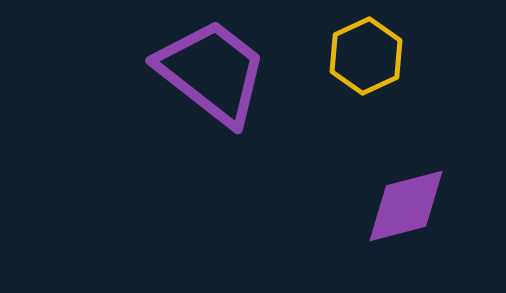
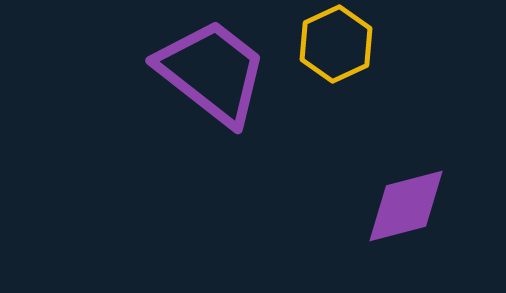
yellow hexagon: moved 30 px left, 12 px up
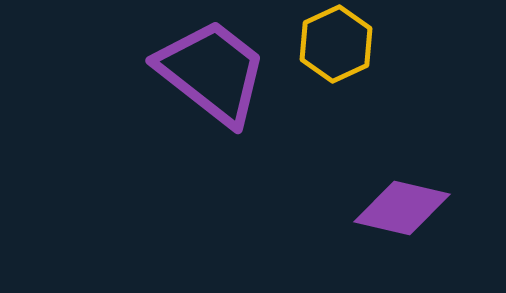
purple diamond: moved 4 px left, 2 px down; rotated 28 degrees clockwise
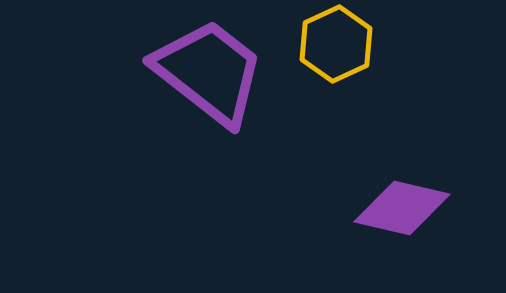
purple trapezoid: moved 3 px left
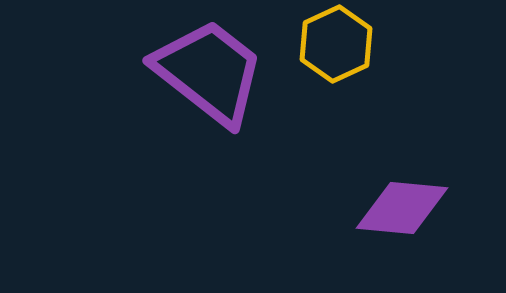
purple diamond: rotated 8 degrees counterclockwise
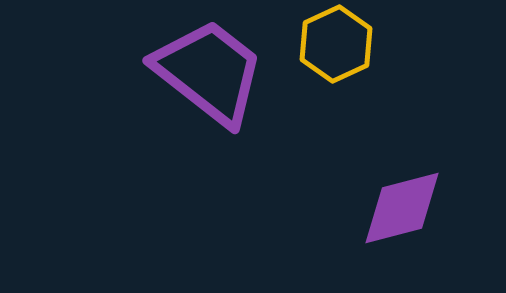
purple diamond: rotated 20 degrees counterclockwise
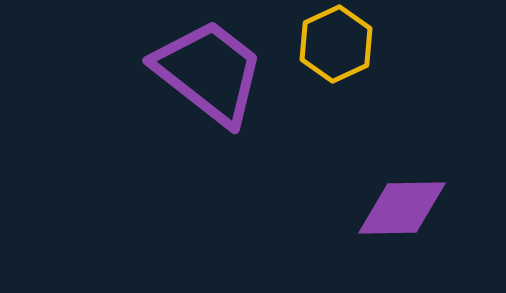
purple diamond: rotated 14 degrees clockwise
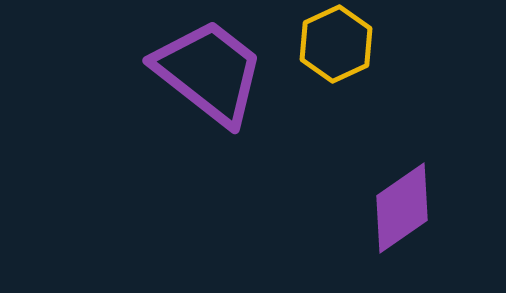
purple diamond: rotated 34 degrees counterclockwise
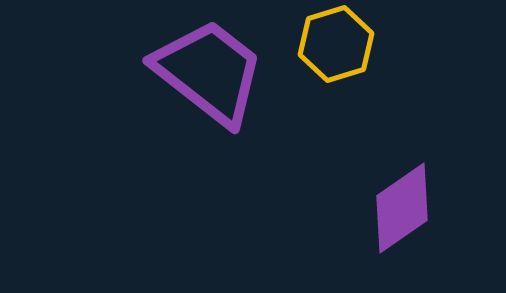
yellow hexagon: rotated 8 degrees clockwise
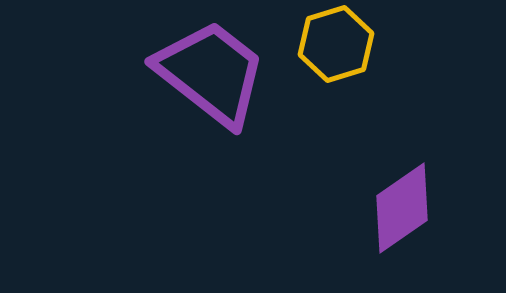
purple trapezoid: moved 2 px right, 1 px down
